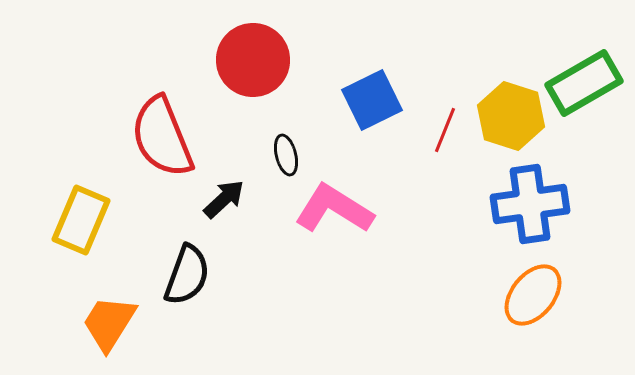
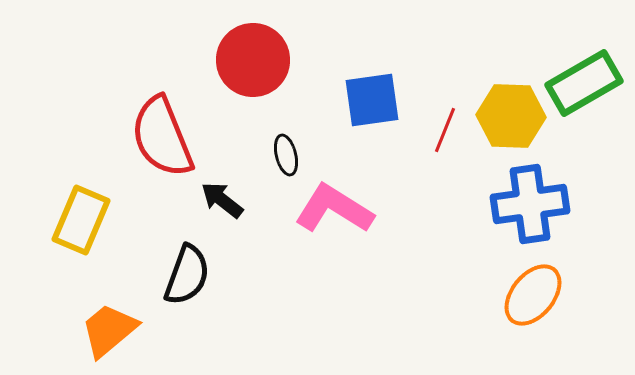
blue square: rotated 18 degrees clockwise
yellow hexagon: rotated 16 degrees counterclockwise
black arrow: moved 2 px left, 1 px down; rotated 99 degrees counterclockwise
orange trapezoid: moved 7 px down; rotated 18 degrees clockwise
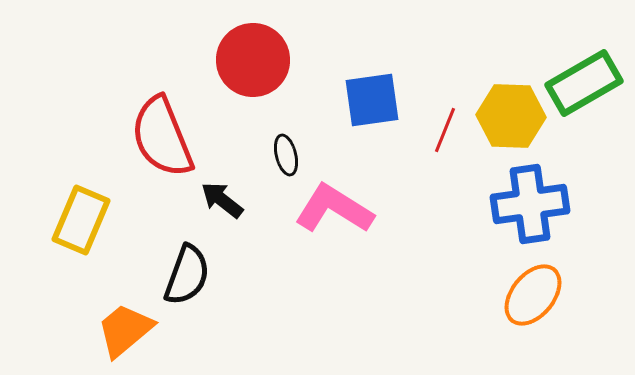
orange trapezoid: moved 16 px right
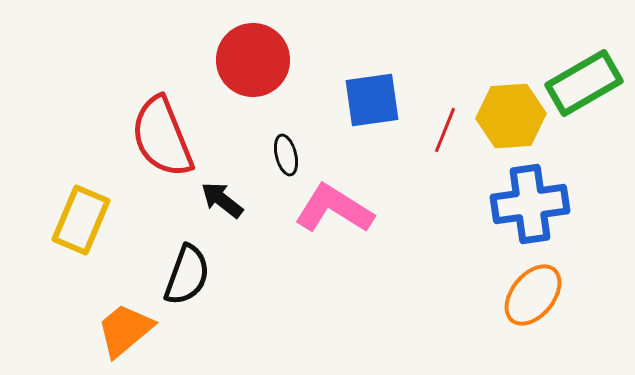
yellow hexagon: rotated 6 degrees counterclockwise
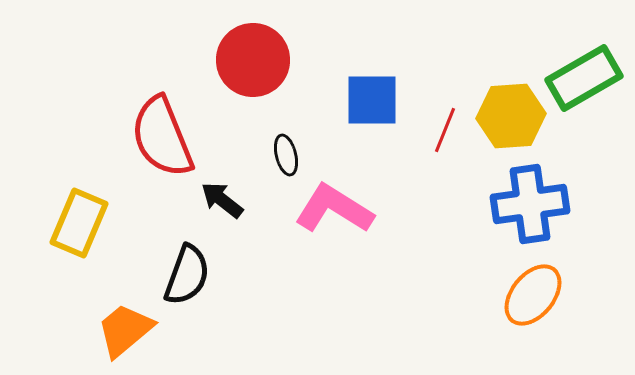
green rectangle: moved 5 px up
blue square: rotated 8 degrees clockwise
yellow rectangle: moved 2 px left, 3 px down
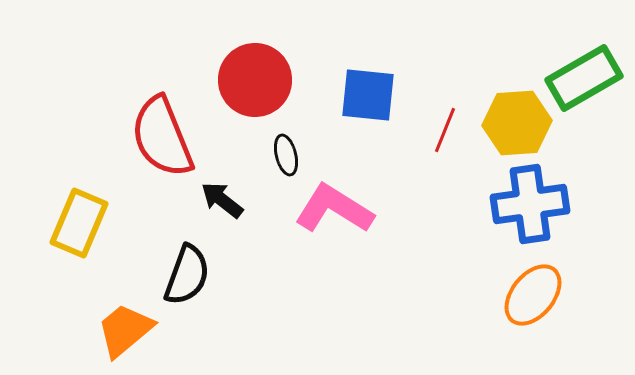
red circle: moved 2 px right, 20 px down
blue square: moved 4 px left, 5 px up; rotated 6 degrees clockwise
yellow hexagon: moved 6 px right, 7 px down
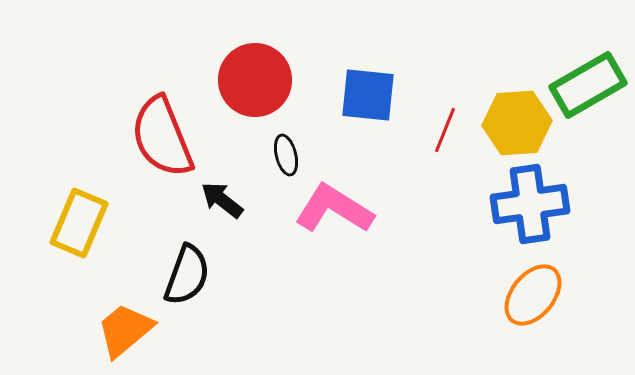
green rectangle: moved 4 px right, 7 px down
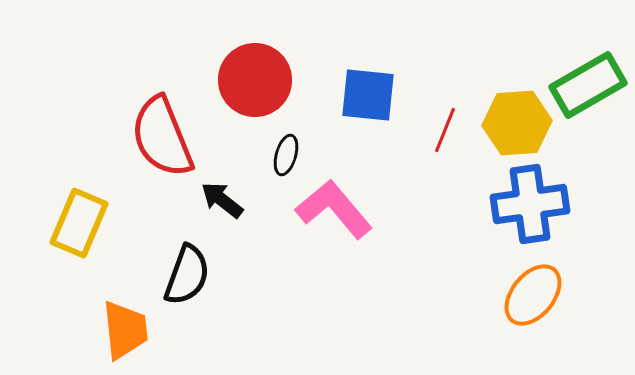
black ellipse: rotated 30 degrees clockwise
pink L-shape: rotated 18 degrees clockwise
orange trapezoid: rotated 124 degrees clockwise
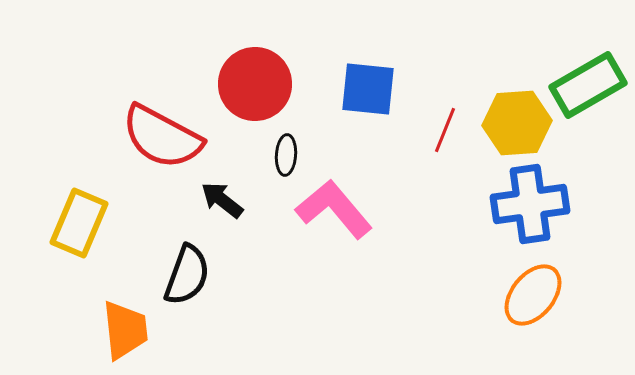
red circle: moved 4 px down
blue square: moved 6 px up
red semicircle: rotated 40 degrees counterclockwise
black ellipse: rotated 12 degrees counterclockwise
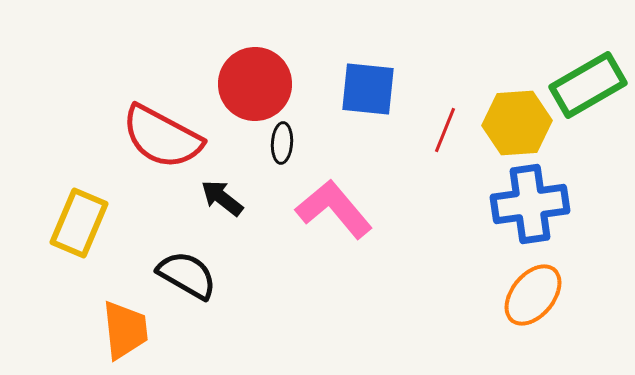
black ellipse: moved 4 px left, 12 px up
black arrow: moved 2 px up
black semicircle: rotated 80 degrees counterclockwise
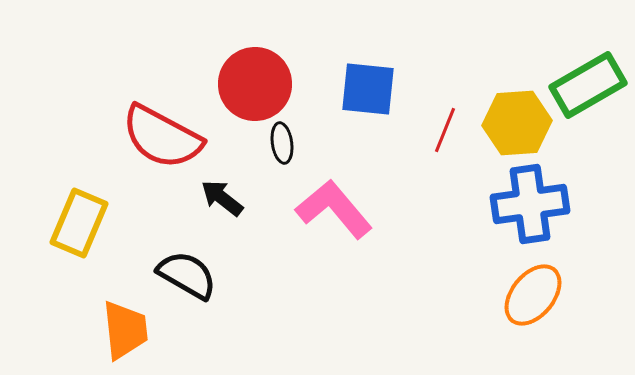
black ellipse: rotated 12 degrees counterclockwise
